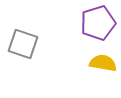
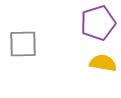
gray square: rotated 20 degrees counterclockwise
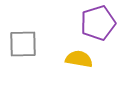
yellow semicircle: moved 24 px left, 4 px up
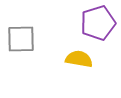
gray square: moved 2 px left, 5 px up
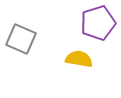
gray square: rotated 24 degrees clockwise
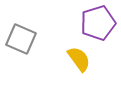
yellow semicircle: rotated 44 degrees clockwise
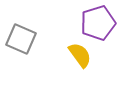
yellow semicircle: moved 1 px right, 4 px up
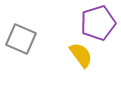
yellow semicircle: moved 1 px right
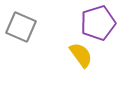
gray square: moved 12 px up
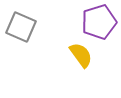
purple pentagon: moved 1 px right, 1 px up
